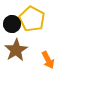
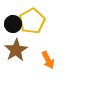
yellow pentagon: moved 2 px down; rotated 15 degrees clockwise
black circle: moved 1 px right
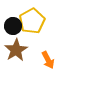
black circle: moved 2 px down
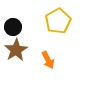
yellow pentagon: moved 26 px right
black circle: moved 1 px down
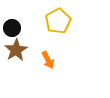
black circle: moved 1 px left, 1 px down
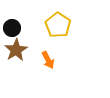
yellow pentagon: moved 4 px down; rotated 10 degrees counterclockwise
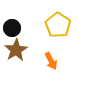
orange arrow: moved 3 px right, 1 px down
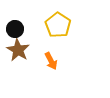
black circle: moved 3 px right, 1 px down
brown star: moved 2 px right; rotated 10 degrees counterclockwise
